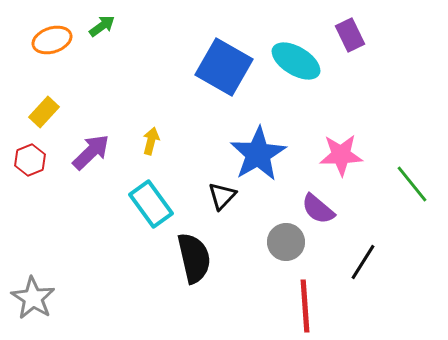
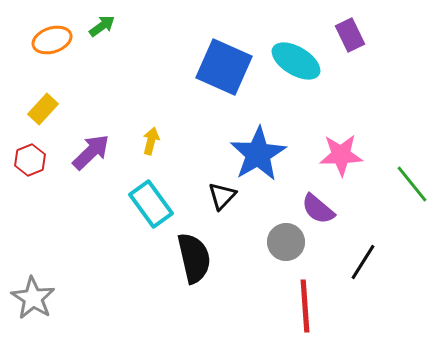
blue square: rotated 6 degrees counterclockwise
yellow rectangle: moved 1 px left, 3 px up
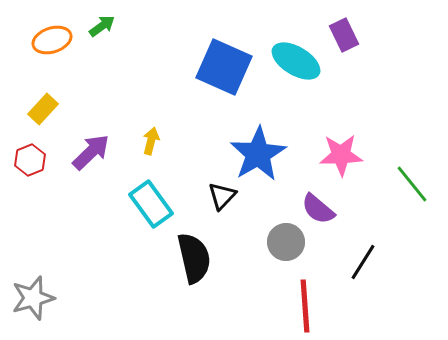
purple rectangle: moved 6 px left
gray star: rotated 24 degrees clockwise
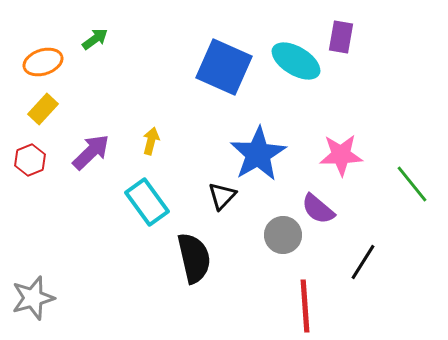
green arrow: moved 7 px left, 13 px down
purple rectangle: moved 3 px left, 2 px down; rotated 36 degrees clockwise
orange ellipse: moved 9 px left, 22 px down
cyan rectangle: moved 4 px left, 2 px up
gray circle: moved 3 px left, 7 px up
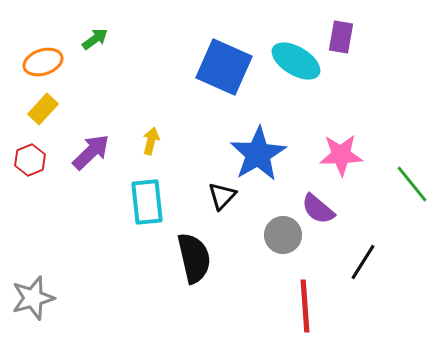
cyan rectangle: rotated 30 degrees clockwise
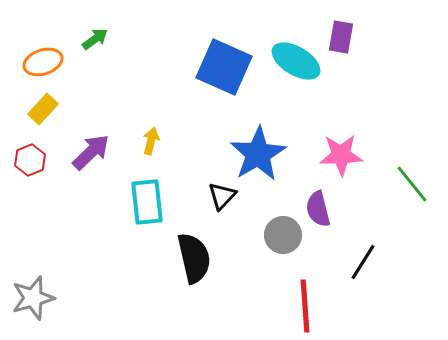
purple semicircle: rotated 36 degrees clockwise
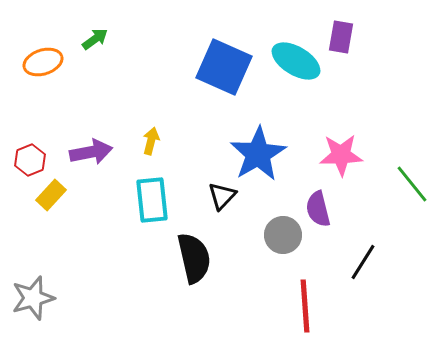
yellow rectangle: moved 8 px right, 86 px down
purple arrow: rotated 33 degrees clockwise
cyan rectangle: moved 5 px right, 2 px up
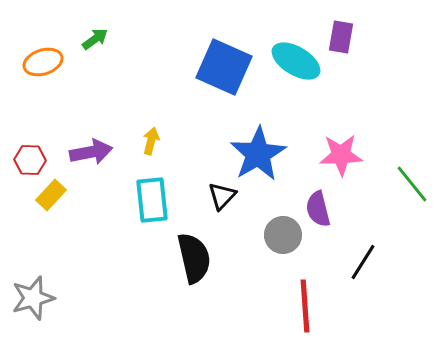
red hexagon: rotated 24 degrees clockwise
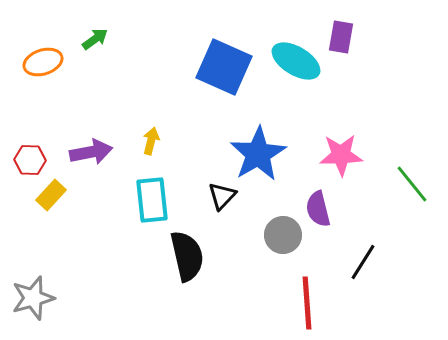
black semicircle: moved 7 px left, 2 px up
red line: moved 2 px right, 3 px up
